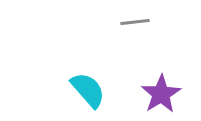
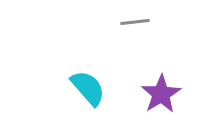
cyan semicircle: moved 2 px up
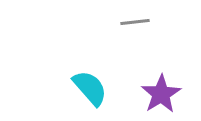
cyan semicircle: moved 2 px right
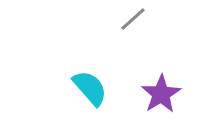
gray line: moved 2 px left, 3 px up; rotated 36 degrees counterclockwise
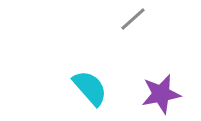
purple star: rotated 21 degrees clockwise
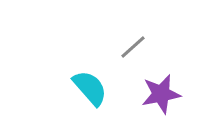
gray line: moved 28 px down
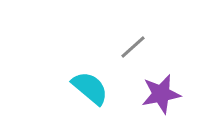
cyan semicircle: rotated 9 degrees counterclockwise
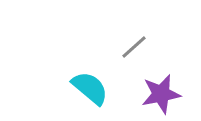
gray line: moved 1 px right
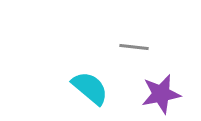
gray line: rotated 48 degrees clockwise
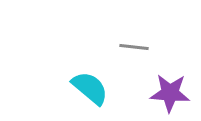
purple star: moved 9 px right, 1 px up; rotated 15 degrees clockwise
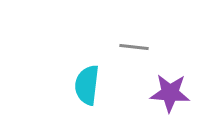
cyan semicircle: moved 3 px left, 3 px up; rotated 123 degrees counterclockwise
